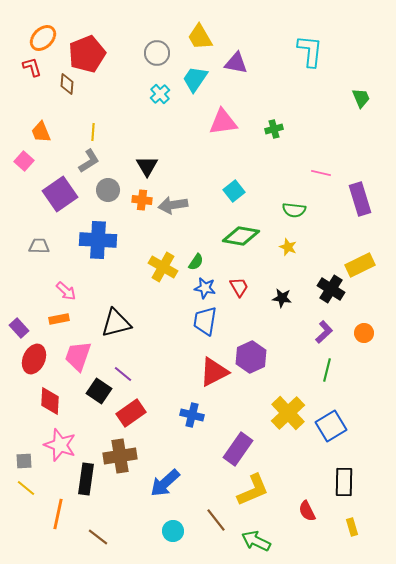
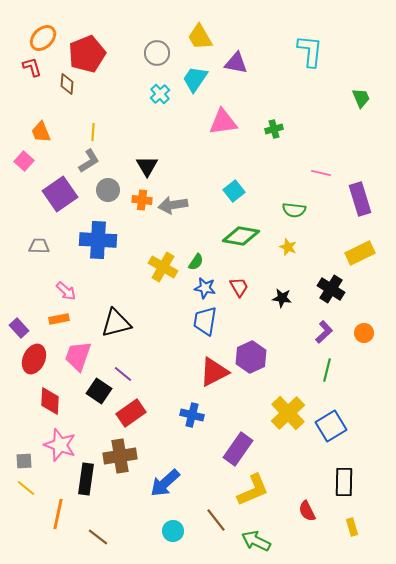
yellow rectangle at (360, 265): moved 12 px up
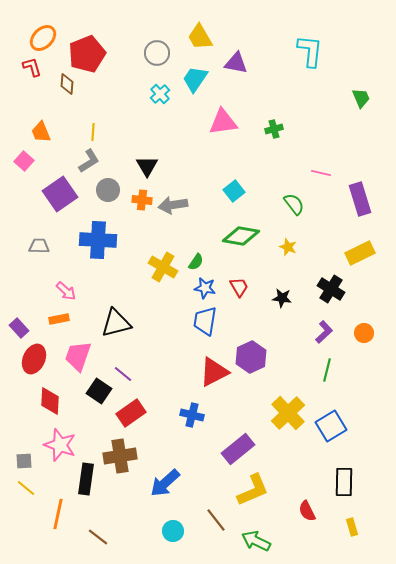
green semicircle at (294, 210): moved 6 px up; rotated 135 degrees counterclockwise
purple rectangle at (238, 449): rotated 16 degrees clockwise
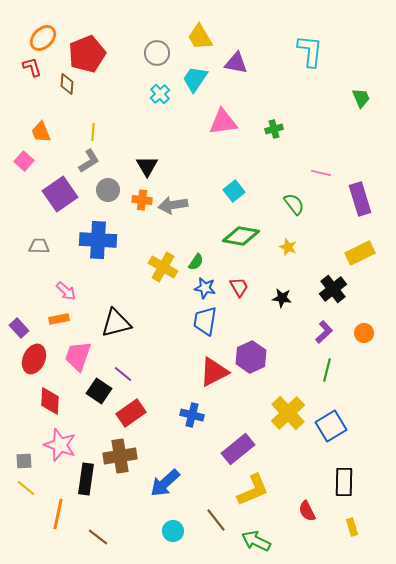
black cross at (331, 289): moved 2 px right; rotated 20 degrees clockwise
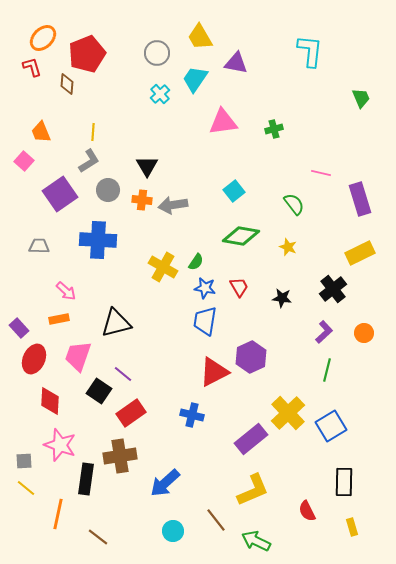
purple rectangle at (238, 449): moved 13 px right, 10 px up
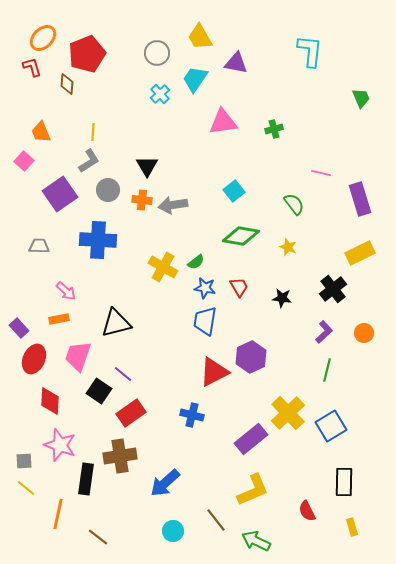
green semicircle at (196, 262): rotated 18 degrees clockwise
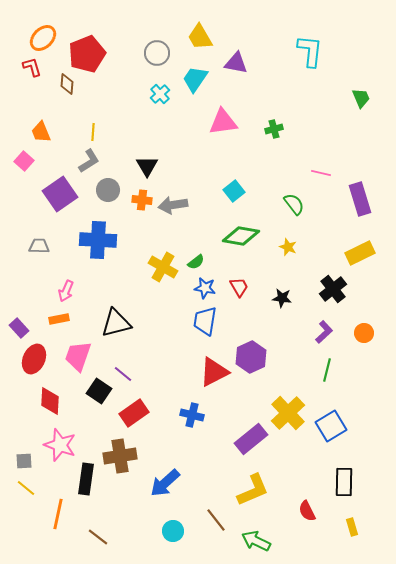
pink arrow at (66, 291): rotated 70 degrees clockwise
red rectangle at (131, 413): moved 3 px right
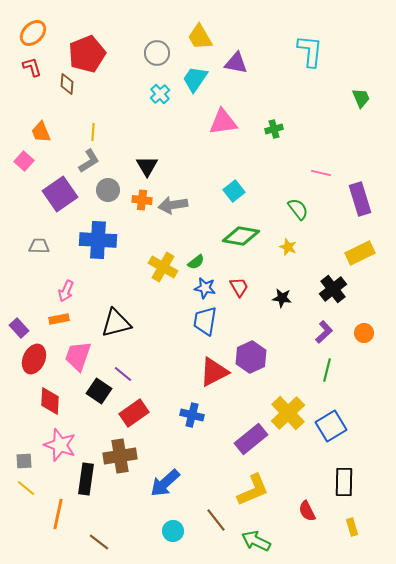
orange ellipse at (43, 38): moved 10 px left, 5 px up
green semicircle at (294, 204): moved 4 px right, 5 px down
brown line at (98, 537): moved 1 px right, 5 px down
